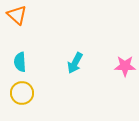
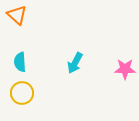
pink star: moved 3 px down
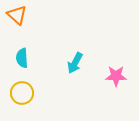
cyan semicircle: moved 2 px right, 4 px up
pink star: moved 9 px left, 7 px down
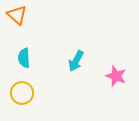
cyan semicircle: moved 2 px right
cyan arrow: moved 1 px right, 2 px up
pink star: rotated 20 degrees clockwise
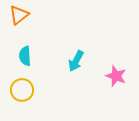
orange triangle: moved 2 px right; rotated 40 degrees clockwise
cyan semicircle: moved 1 px right, 2 px up
yellow circle: moved 3 px up
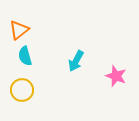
orange triangle: moved 15 px down
cyan semicircle: rotated 12 degrees counterclockwise
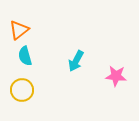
pink star: rotated 15 degrees counterclockwise
